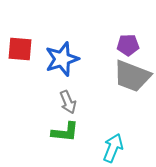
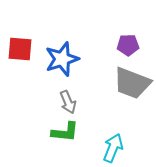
gray trapezoid: moved 7 px down
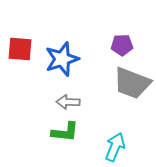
purple pentagon: moved 6 px left
gray arrow: rotated 115 degrees clockwise
cyan arrow: moved 2 px right, 1 px up
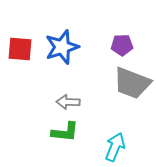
blue star: moved 12 px up
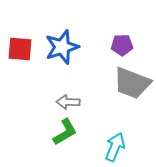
green L-shape: rotated 36 degrees counterclockwise
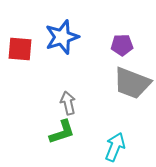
blue star: moved 10 px up
gray arrow: moved 1 px down; rotated 75 degrees clockwise
green L-shape: moved 3 px left; rotated 12 degrees clockwise
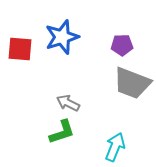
gray arrow: rotated 50 degrees counterclockwise
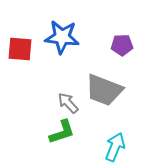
blue star: rotated 24 degrees clockwise
gray trapezoid: moved 28 px left, 7 px down
gray arrow: rotated 20 degrees clockwise
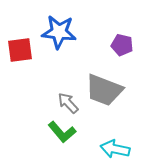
blue star: moved 3 px left, 5 px up
purple pentagon: rotated 15 degrees clockwise
red square: moved 1 px down; rotated 12 degrees counterclockwise
green L-shape: rotated 68 degrees clockwise
cyan arrow: moved 2 px down; rotated 100 degrees counterclockwise
